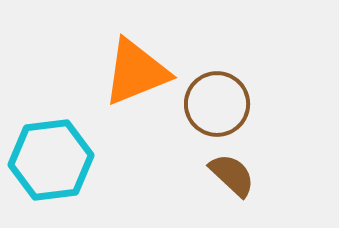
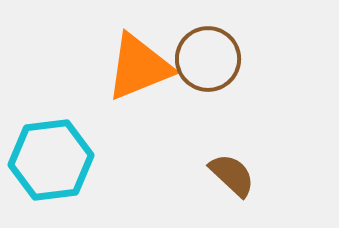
orange triangle: moved 3 px right, 5 px up
brown circle: moved 9 px left, 45 px up
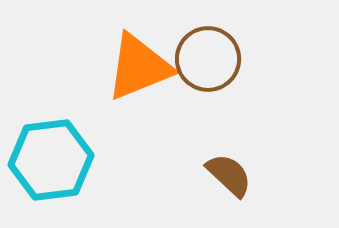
brown semicircle: moved 3 px left
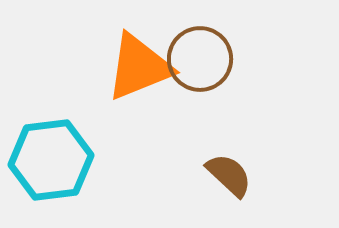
brown circle: moved 8 px left
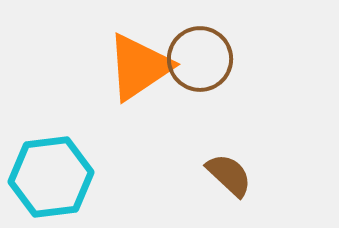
orange triangle: rotated 12 degrees counterclockwise
cyan hexagon: moved 17 px down
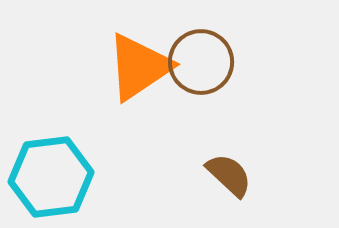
brown circle: moved 1 px right, 3 px down
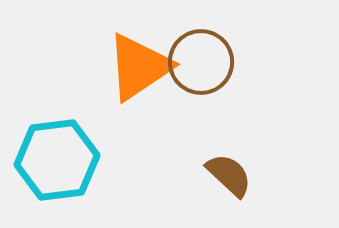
cyan hexagon: moved 6 px right, 17 px up
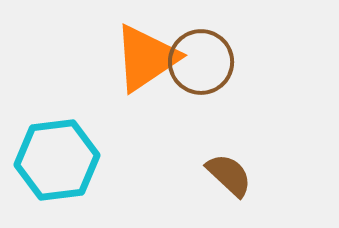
orange triangle: moved 7 px right, 9 px up
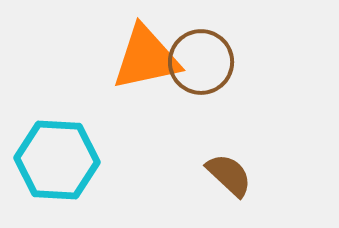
orange triangle: rotated 22 degrees clockwise
cyan hexagon: rotated 10 degrees clockwise
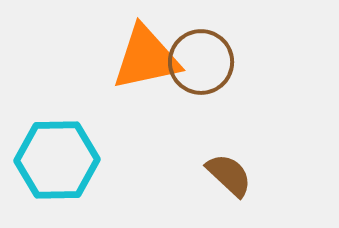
cyan hexagon: rotated 4 degrees counterclockwise
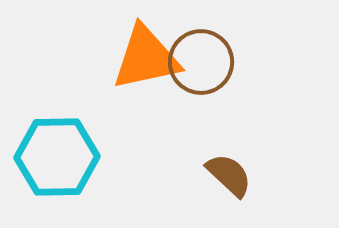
cyan hexagon: moved 3 px up
